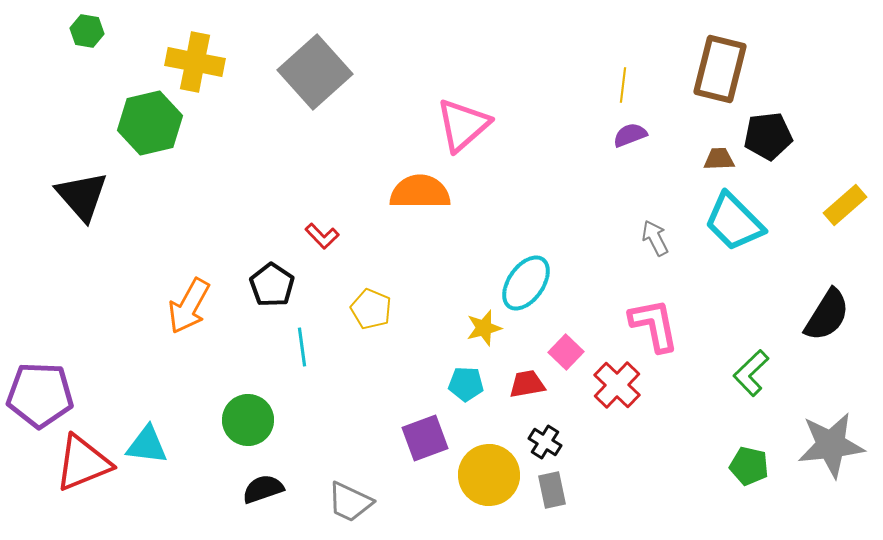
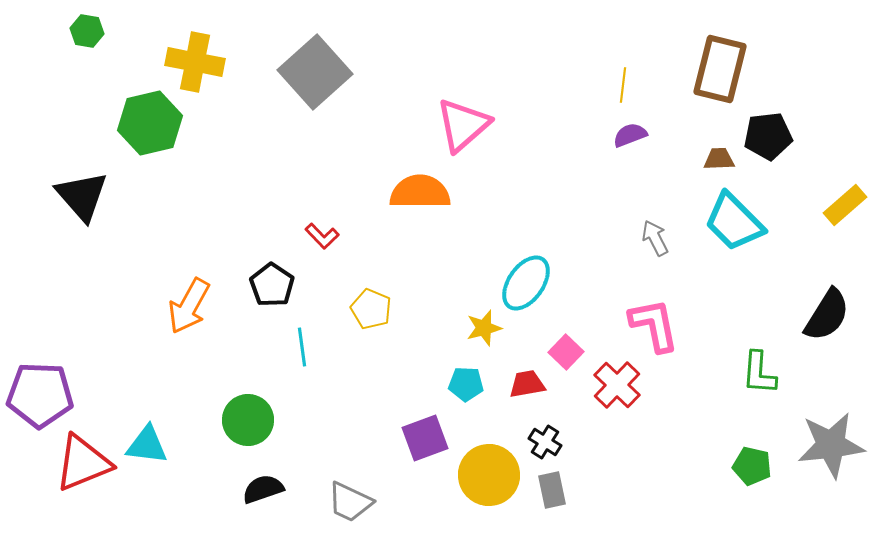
green L-shape at (751, 373): moved 8 px right; rotated 42 degrees counterclockwise
green pentagon at (749, 466): moved 3 px right
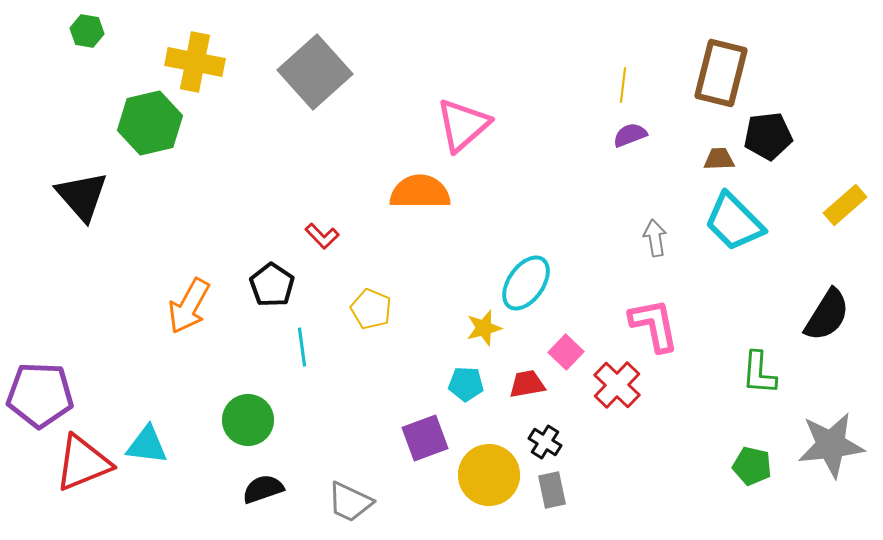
brown rectangle at (720, 69): moved 1 px right, 4 px down
gray arrow at (655, 238): rotated 18 degrees clockwise
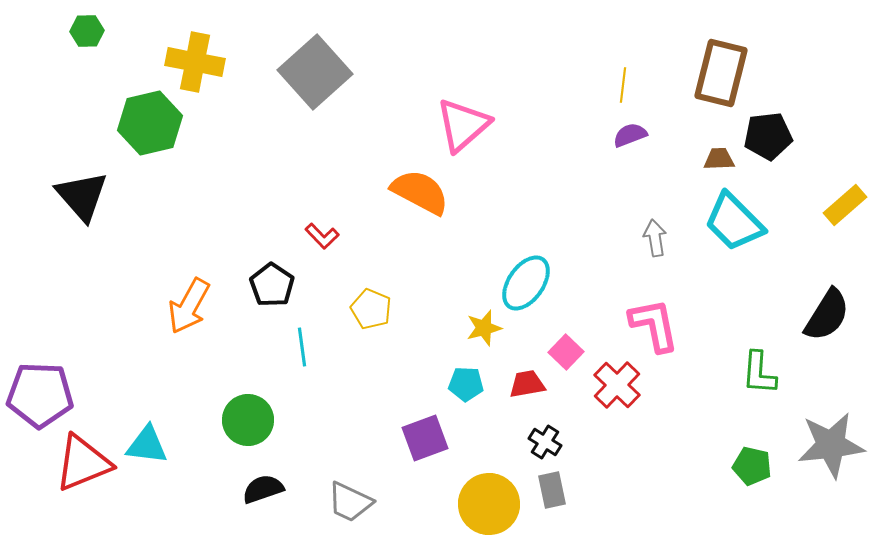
green hexagon at (87, 31): rotated 12 degrees counterclockwise
orange semicircle at (420, 192): rotated 28 degrees clockwise
yellow circle at (489, 475): moved 29 px down
